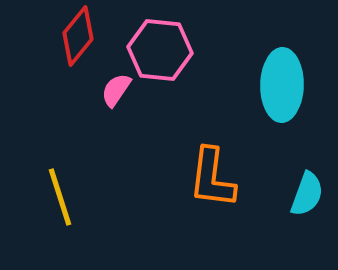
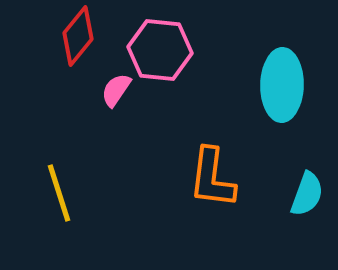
yellow line: moved 1 px left, 4 px up
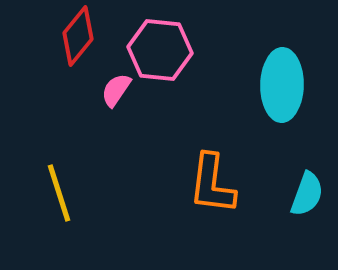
orange L-shape: moved 6 px down
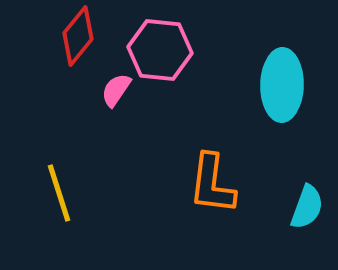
cyan semicircle: moved 13 px down
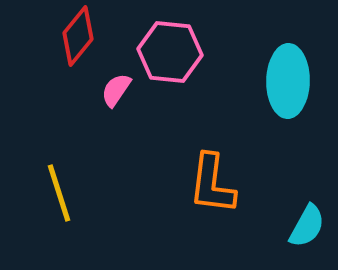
pink hexagon: moved 10 px right, 2 px down
cyan ellipse: moved 6 px right, 4 px up
cyan semicircle: moved 19 px down; rotated 9 degrees clockwise
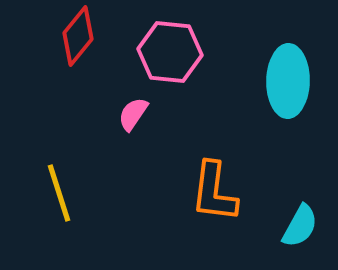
pink semicircle: moved 17 px right, 24 px down
orange L-shape: moved 2 px right, 8 px down
cyan semicircle: moved 7 px left
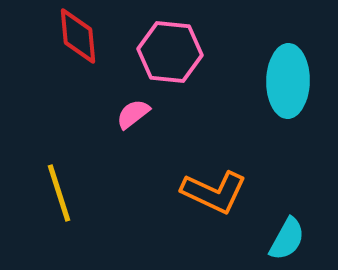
red diamond: rotated 44 degrees counterclockwise
pink semicircle: rotated 18 degrees clockwise
orange L-shape: rotated 72 degrees counterclockwise
cyan semicircle: moved 13 px left, 13 px down
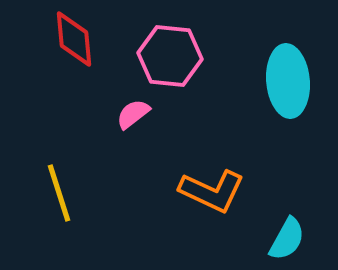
red diamond: moved 4 px left, 3 px down
pink hexagon: moved 4 px down
cyan ellipse: rotated 6 degrees counterclockwise
orange L-shape: moved 2 px left, 1 px up
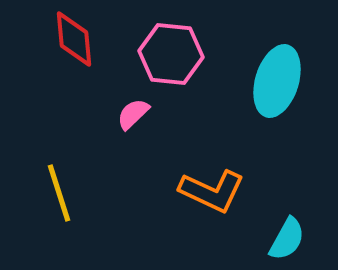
pink hexagon: moved 1 px right, 2 px up
cyan ellipse: moved 11 px left; rotated 22 degrees clockwise
pink semicircle: rotated 6 degrees counterclockwise
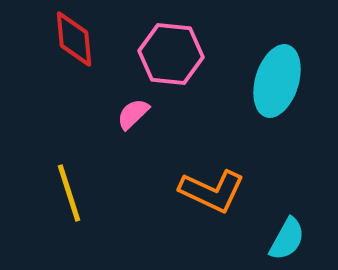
yellow line: moved 10 px right
